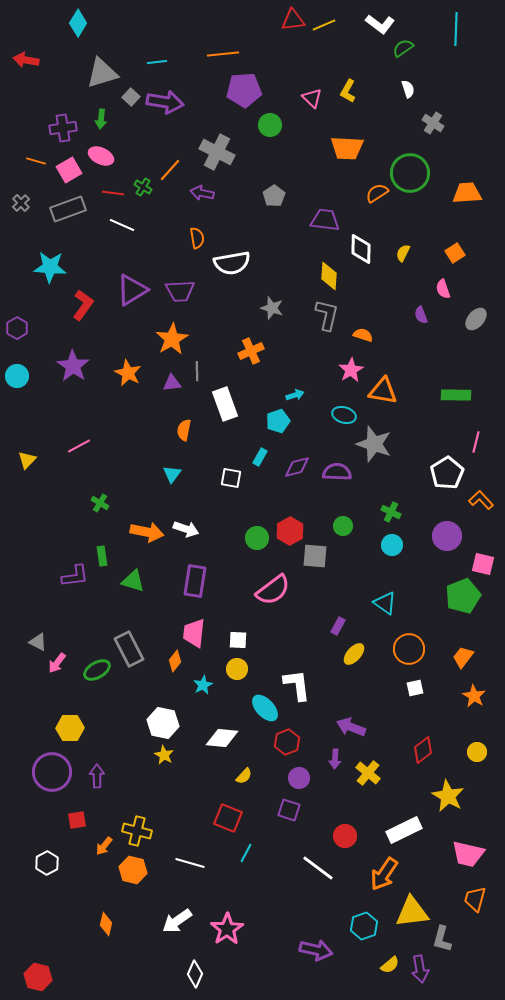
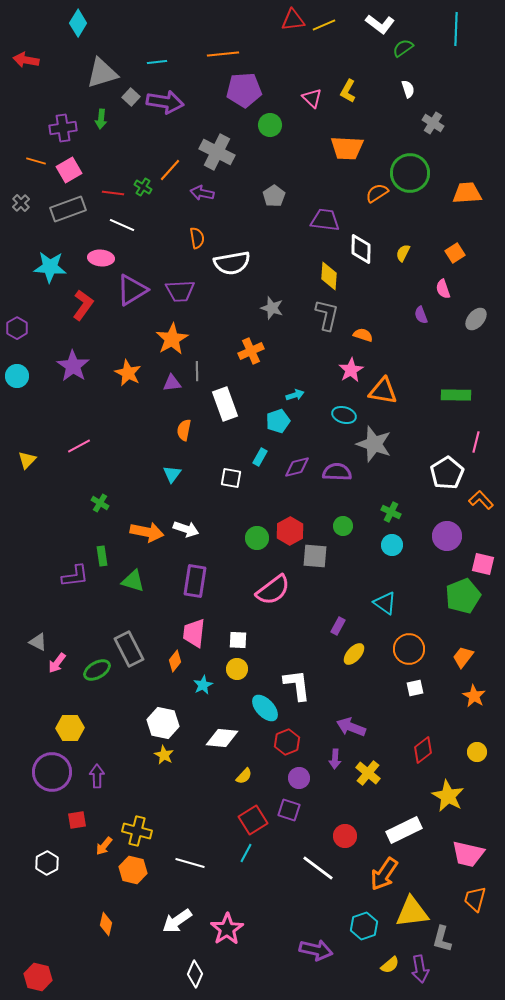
pink ellipse at (101, 156): moved 102 px down; rotated 20 degrees counterclockwise
red square at (228, 818): moved 25 px right, 2 px down; rotated 36 degrees clockwise
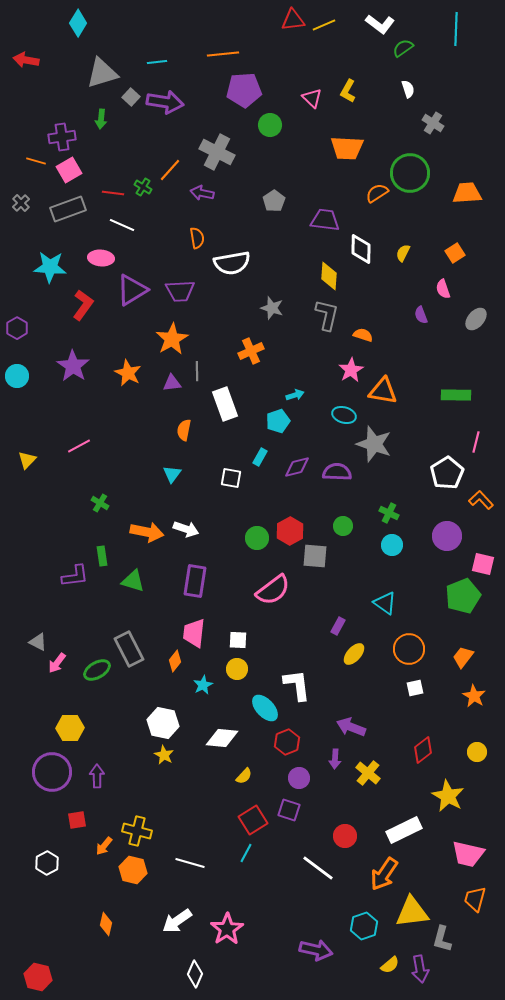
purple cross at (63, 128): moved 1 px left, 9 px down
gray pentagon at (274, 196): moved 5 px down
green cross at (391, 512): moved 2 px left, 1 px down
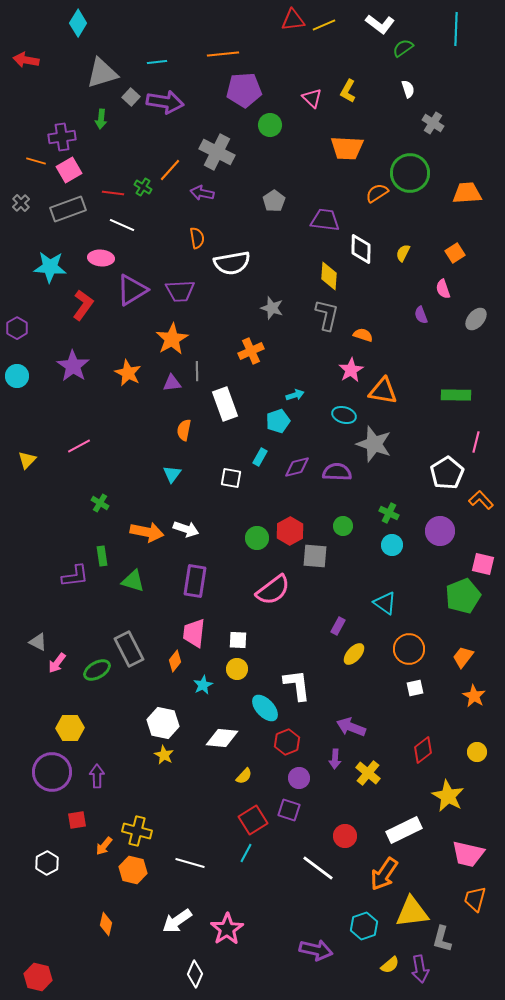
purple circle at (447, 536): moved 7 px left, 5 px up
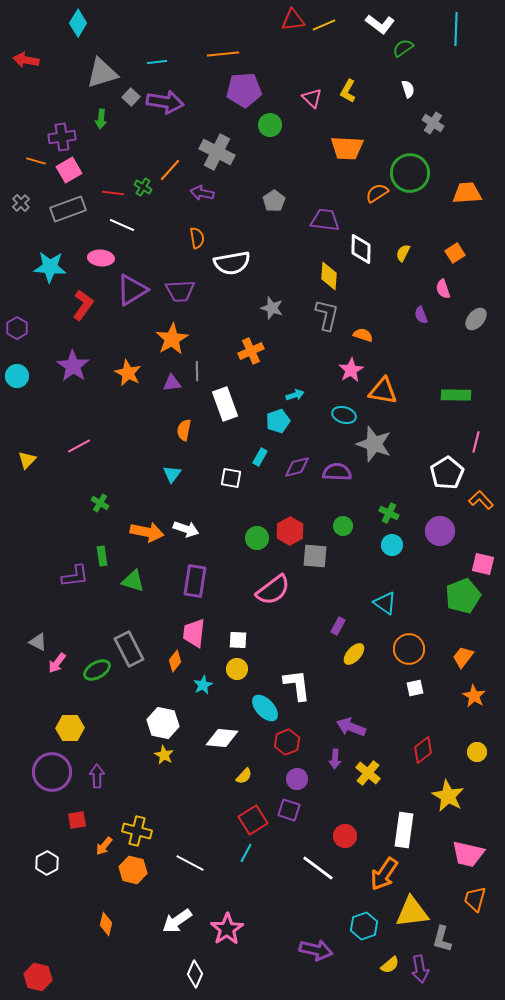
purple circle at (299, 778): moved 2 px left, 1 px down
white rectangle at (404, 830): rotated 56 degrees counterclockwise
white line at (190, 863): rotated 12 degrees clockwise
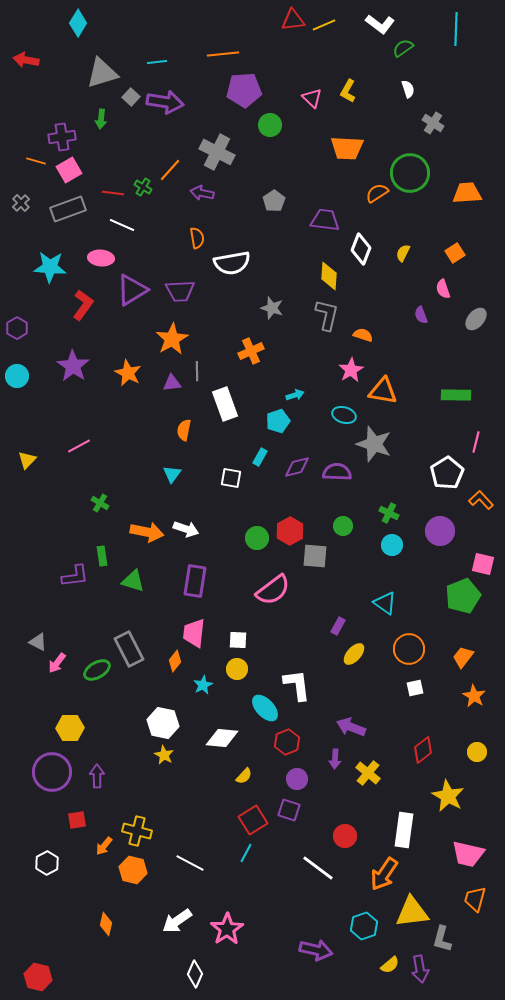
white diamond at (361, 249): rotated 20 degrees clockwise
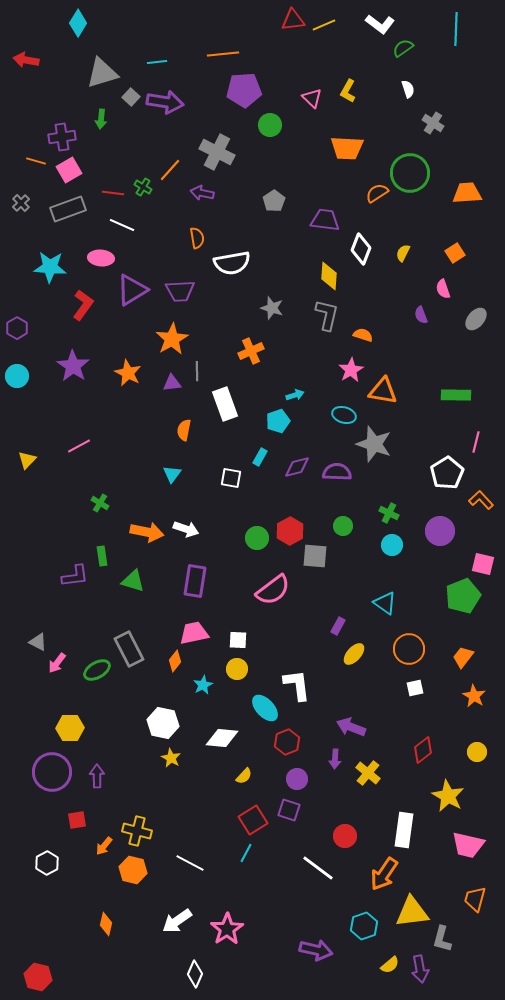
pink trapezoid at (194, 633): rotated 72 degrees clockwise
yellow star at (164, 755): moved 7 px right, 3 px down
pink trapezoid at (468, 854): moved 9 px up
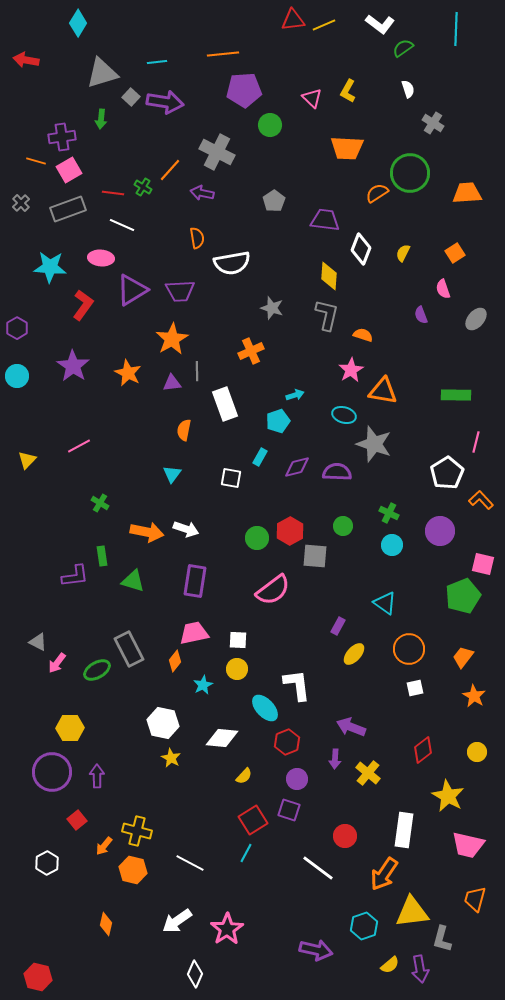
red square at (77, 820): rotated 30 degrees counterclockwise
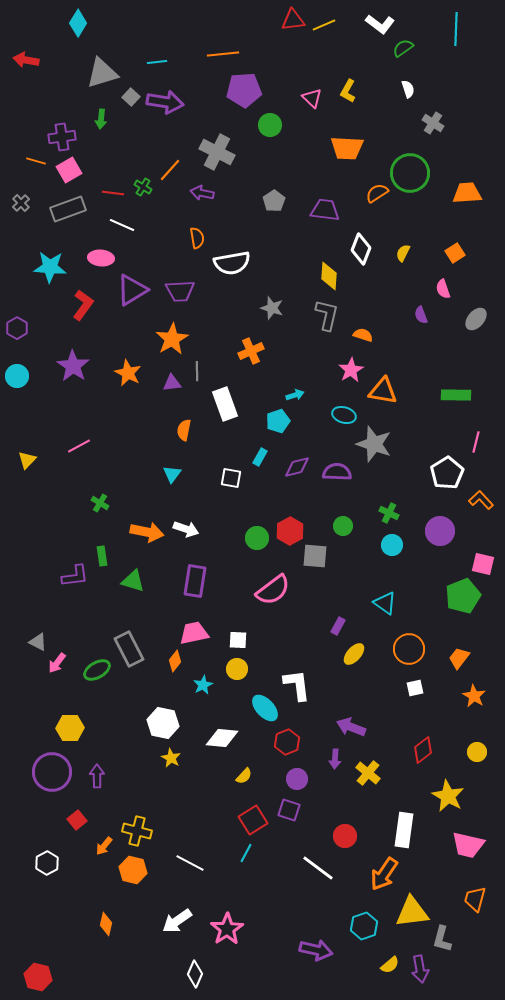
purple trapezoid at (325, 220): moved 10 px up
orange trapezoid at (463, 657): moved 4 px left, 1 px down
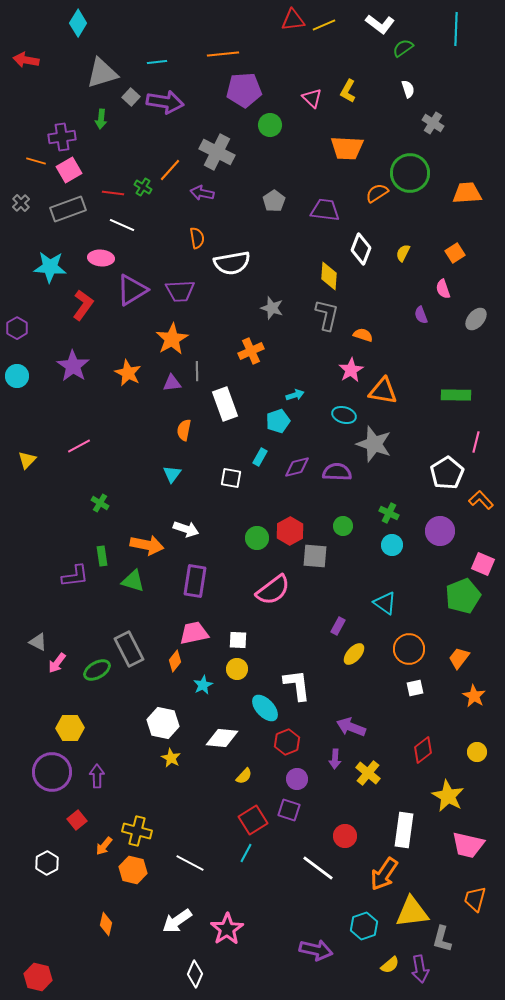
orange arrow at (147, 532): moved 13 px down
pink square at (483, 564): rotated 10 degrees clockwise
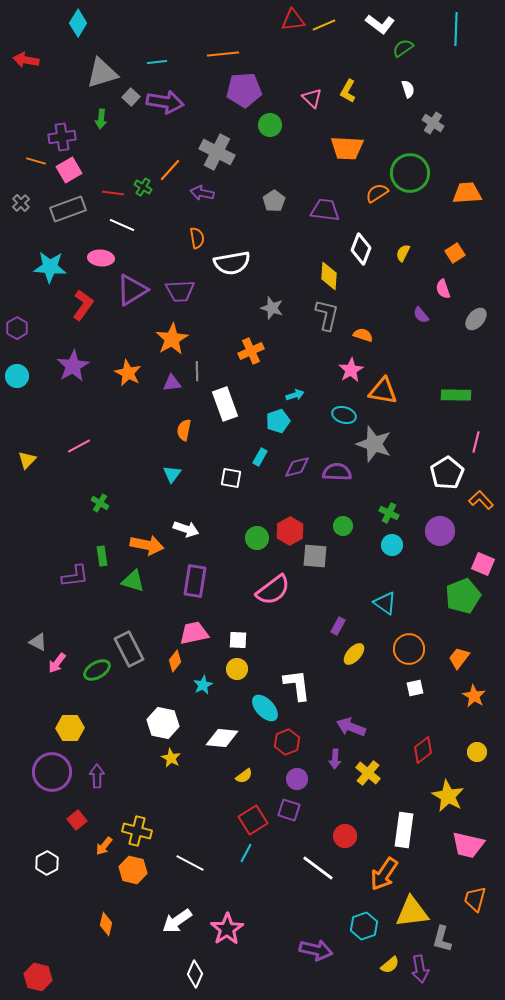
purple semicircle at (421, 315): rotated 18 degrees counterclockwise
purple star at (73, 366): rotated 8 degrees clockwise
yellow semicircle at (244, 776): rotated 12 degrees clockwise
